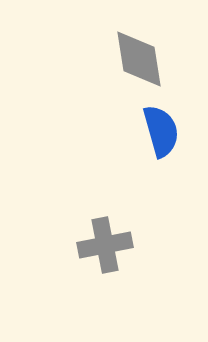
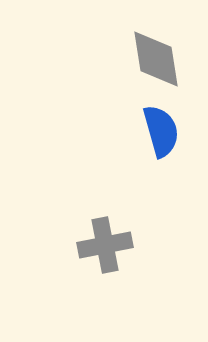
gray diamond: moved 17 px right
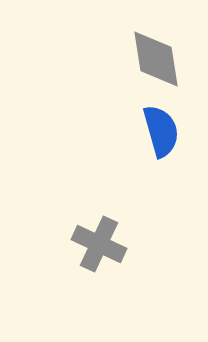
gray cross: moved 6 px left, 1 px up; rotated 36 degrees clockwise
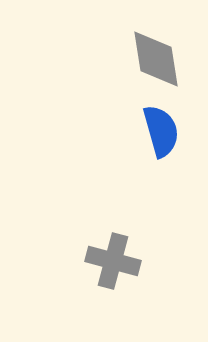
gray cross: moved 14 px right, 17 px down; rotated 10 degrees counterclockwise
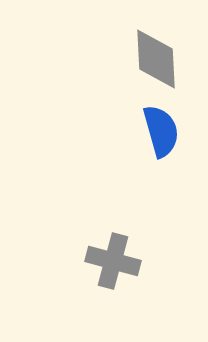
gray diamond: rotated 6 degrees clockwise
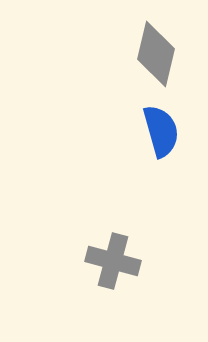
gray diamond: moved 5 px up; rotated 16 degrees clockwise
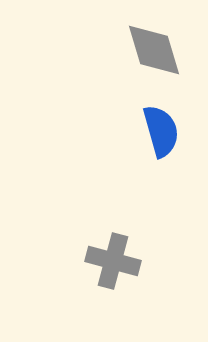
gray diamond: moved 2 px left, 4 px up; rotated 30 degrees counterclockwise
